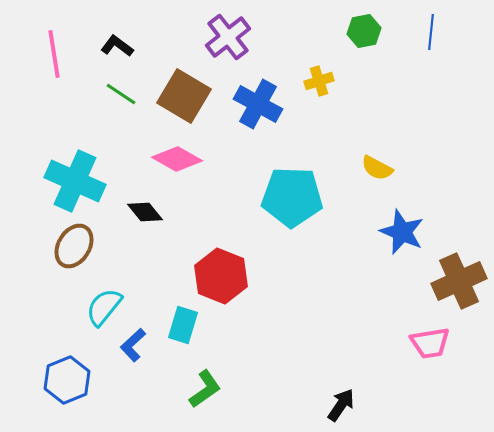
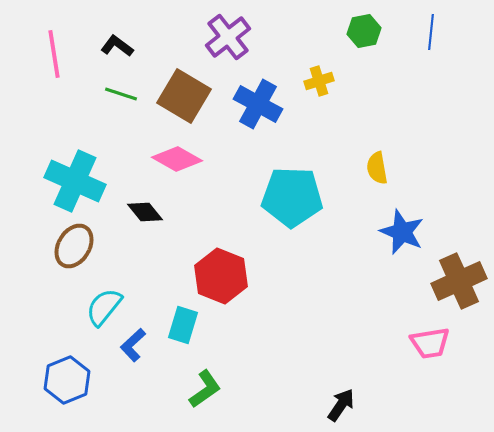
green line: rotated 16 degrees counterclockwise
yellow semicircle: rotated 52 degrees clockwise
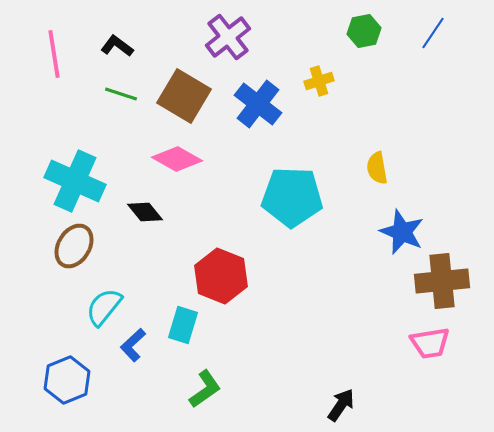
blue line: moved 2 px right, 1 px down; rotated 28 degrees clockwise
blue cross: rotated 9 degrees clockwise
brown cross: moved 17 px left; rotated 18 degrees clockwise
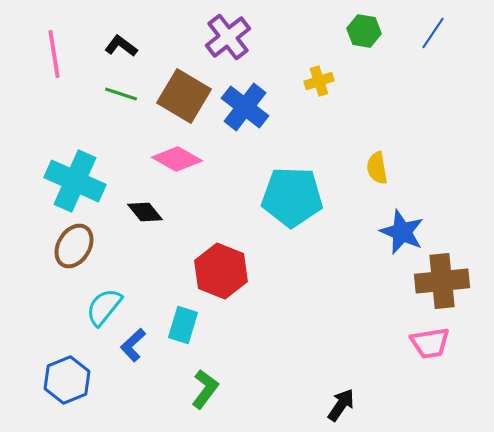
green hexagon: rotated 20 degrees clockwise
black L-shape: moved 4 px right
blue cross: moved 13 px left, 3 px down
red hexagon: moved 5 px up
green L-shape: rotated 18 degrees counterclockwise
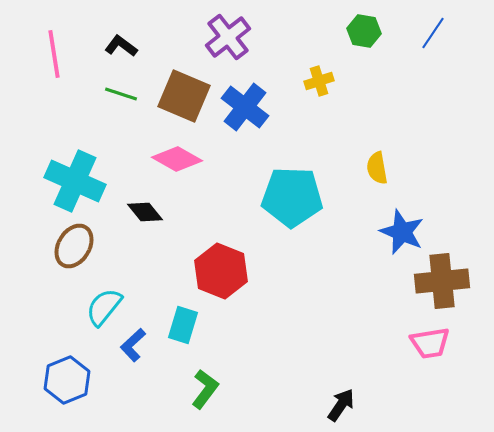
brown square: rotated 8 degrees counterclockwise
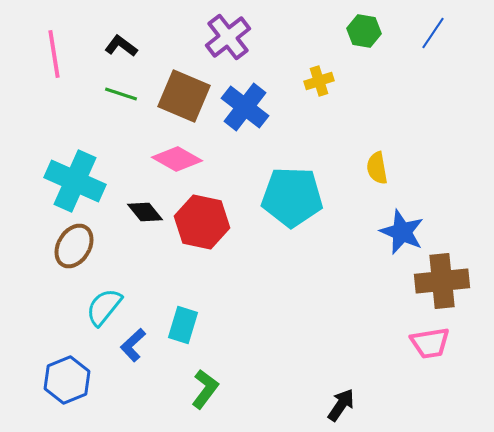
red hexagon: moved 19 px left, 49 px up; rotated 10 degrees counterclockwise
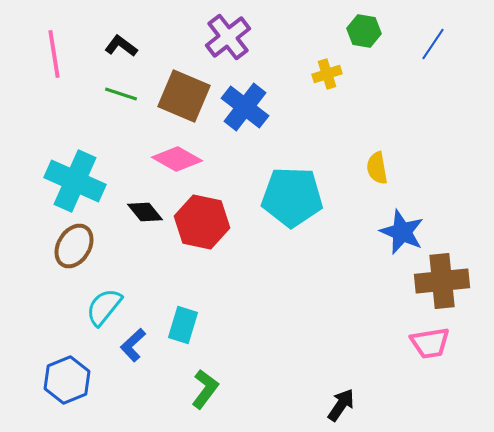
blue line: moved 11 px down
yellow cross: moved 8 px right, 7 px up
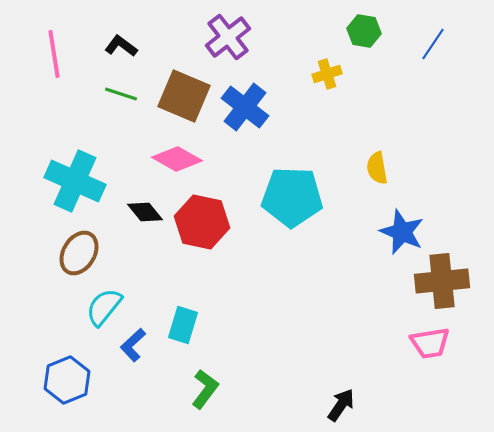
brown ellipse: moved 5 px right, 7 px down
